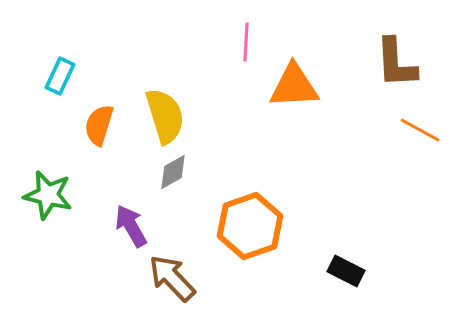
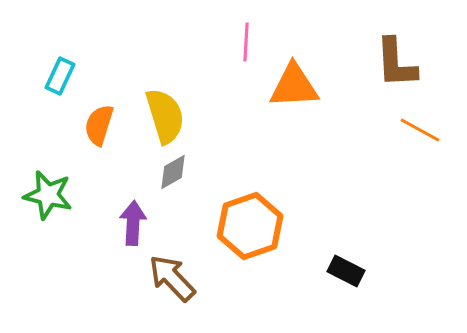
purple arrow: moved 2 px right, 3 px up; rotated 33 degrees clockwise
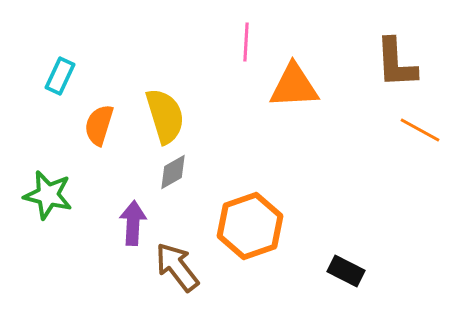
brown arrow: moved 5 px right, 11 px up; rotated 6 degrees clockwise
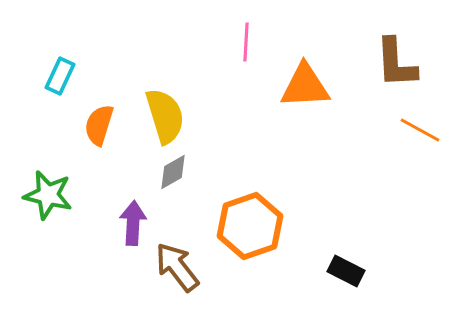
orange triangle: moved 11 px right
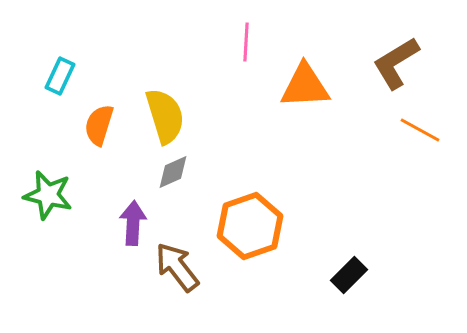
brown L-shape: rotated 62 degrees clockwise
gray diamond: rotated 6 degrees clockwise
black rectangle: moved 3 px right, 4 px down; rotated 72 degrees counterclockwise
